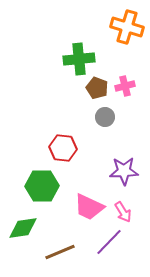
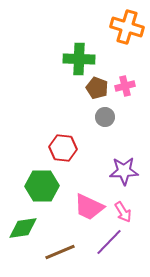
green cross: rotated 8 degrees clockwise
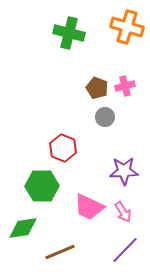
green cross: moved 10 px left, 26 px up; rotated 12 degrees clockwise
red hexagon: rotated 16 degrees clockwise
purple line: moved 16 px right, 8 px down
